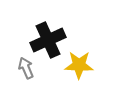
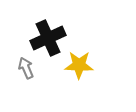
black cross: moved 2 px up
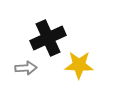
gray arrow: rotated 110 degrees clockwise
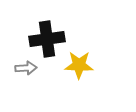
black cross: moved 1 px left, 1 px down; rotated 16 degrees clockwise
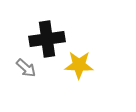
gray arrow: rotated 45 degrees clockwise
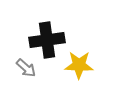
black cross: moved 1 px down
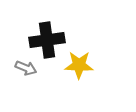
gray arrow: rotated 20 degrees counterclockwise
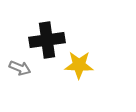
gray arrow: moved 6 px left
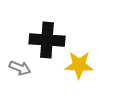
black cross: rotated 12 degrees clockwise
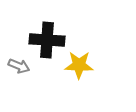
gray arrow: moved 1 px left, 2 px up
